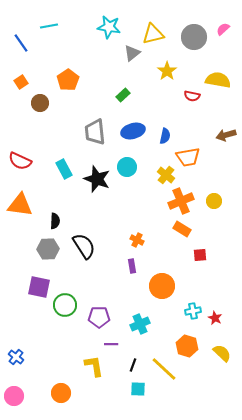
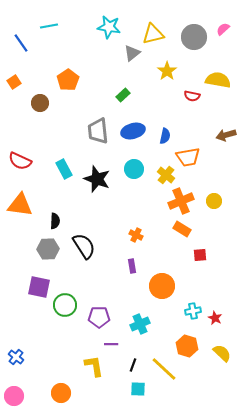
orange square at (21, 82): moved 7 px left
gray trapezoid at (95, 132): moved 3 px right, 1 px up
cyan circle at (127, 167): moved 7 px right, 2 px down
orange cross at (137, 240): moved 1 px left, 5 px up
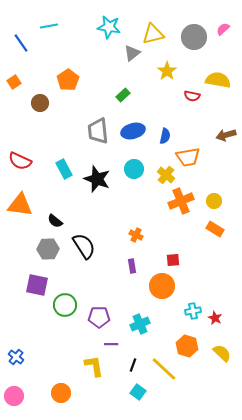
black semicircle at (55, 221): rotated 126 degrees clockwise
orange rectangle at (182, 229): moved 33 px right
red square at (200, 255): moved 27 px left, 5 px down
purple square at (39, 287): moved 2 px left, 2 px up
cyan square at (138, 389): moved 3 px down; rotated 35 degrees clockwise
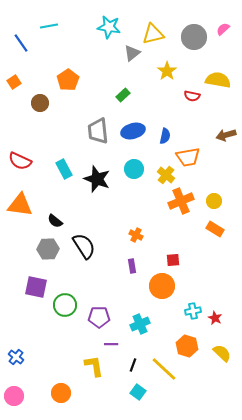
purple square at (37, 285): moved 1 px left, 2 px down
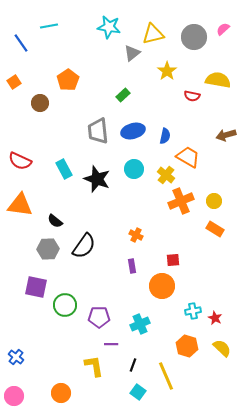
orange trapezoid at (188, 157): rotated 140 degrees counterclockwise
black semicircle at (84, 246): rotated 68 degrees clockwise
yellow semicircle at (222, 353): moved 5 px up
yellow line at (164, 369): moved 2 px right, 7 px down; rotated 24 degrees clockwise
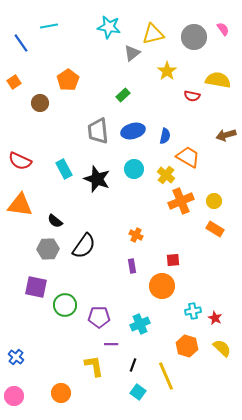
pink semicircle at (223, 29): rotated 96 degrees clockwise
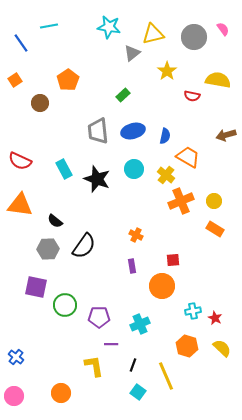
orange square at (14, 82): moved 1 px right, 2 px up
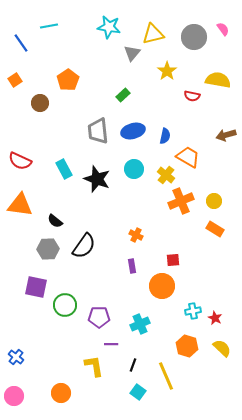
gray triangle at (132, 53): rotated 12 degrees counterclockwise
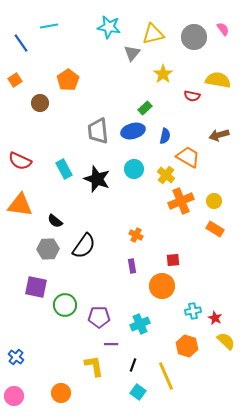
yellow star at (167, 71): moved 4 px left, 3 px down
green rectangle at (123, 95): moved 22 px right, 13 px down
brown arrow at (226, 135): moved 7 px left
yellow semicircle at (222, 348): moved 4 px right, 7 px up
